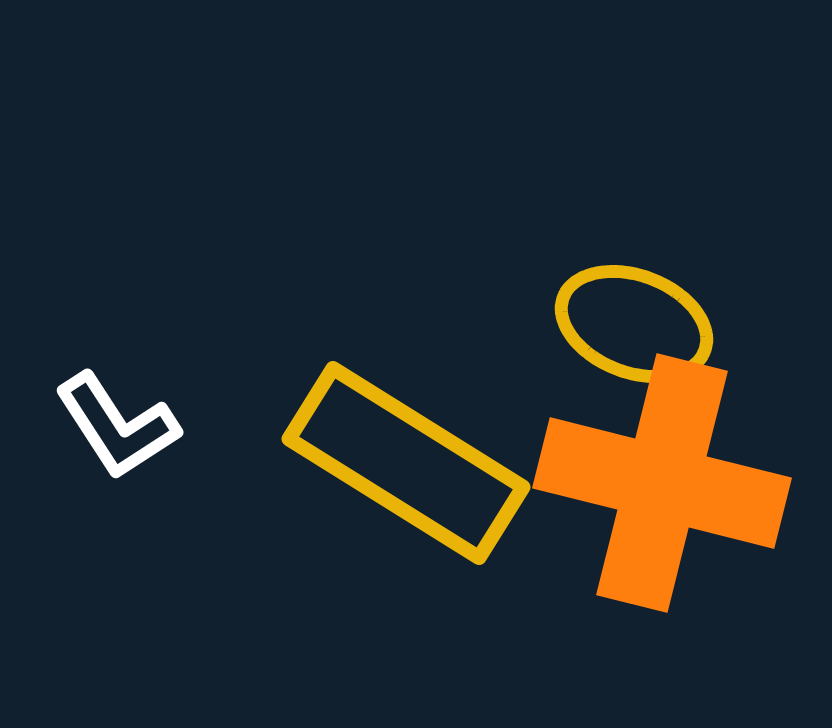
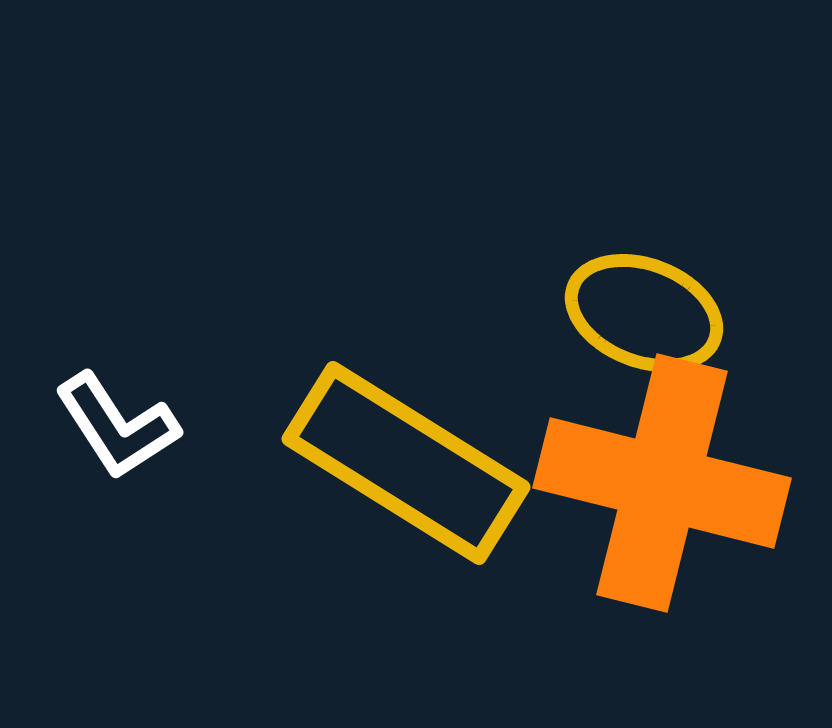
yellow ellipse: moved 10 px right, 11 px up
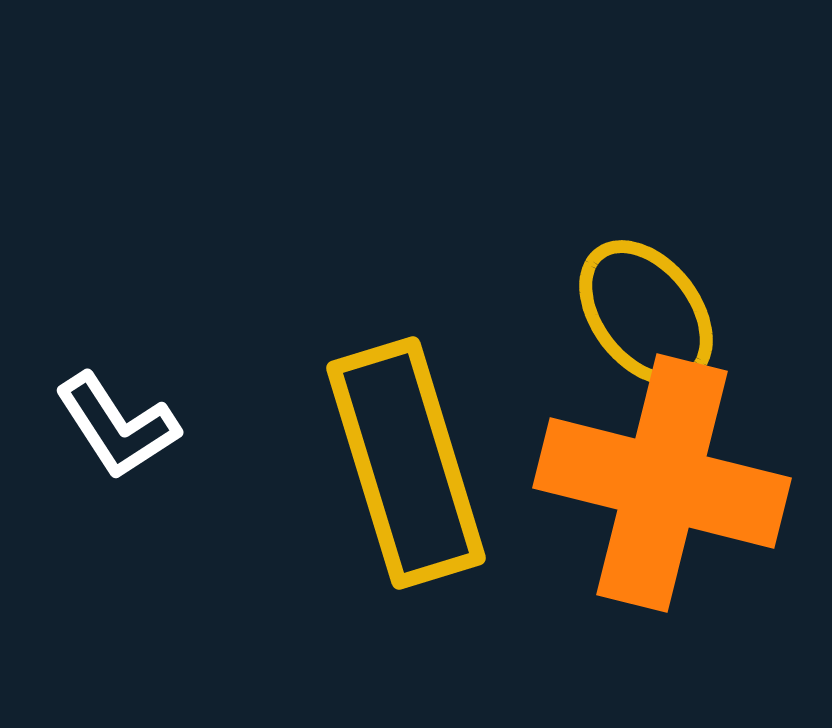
yellow ellipse: moved 2 px right; rotated 31 degrees clockwise
yellow rectangle: rotated 41 degrees clockwise
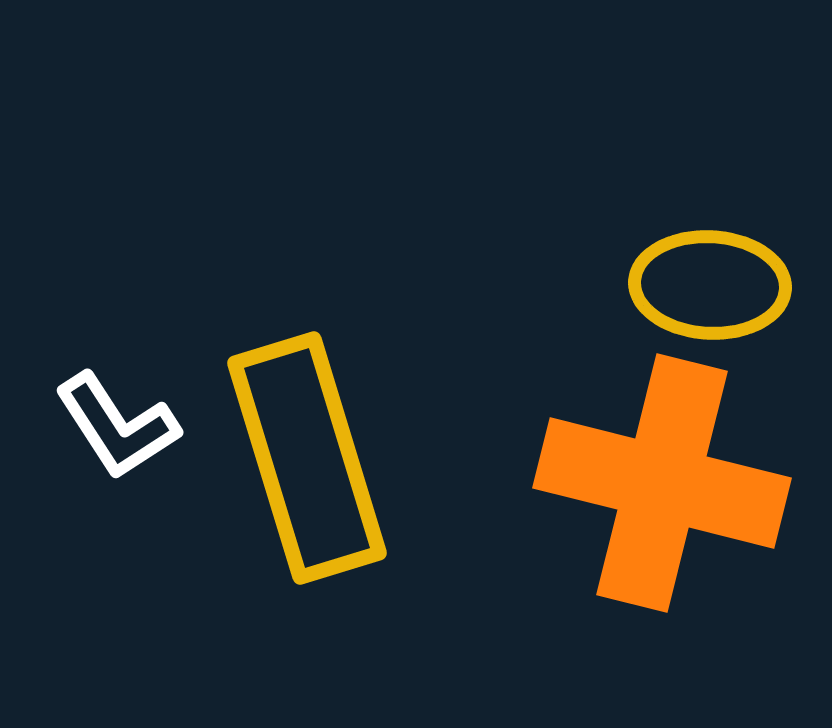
yellow ellipse: moved 64 px right, 28 px up; rotated 49 degrees counterclockwise
yellow rectangle: moved 99 px left, 5 px up
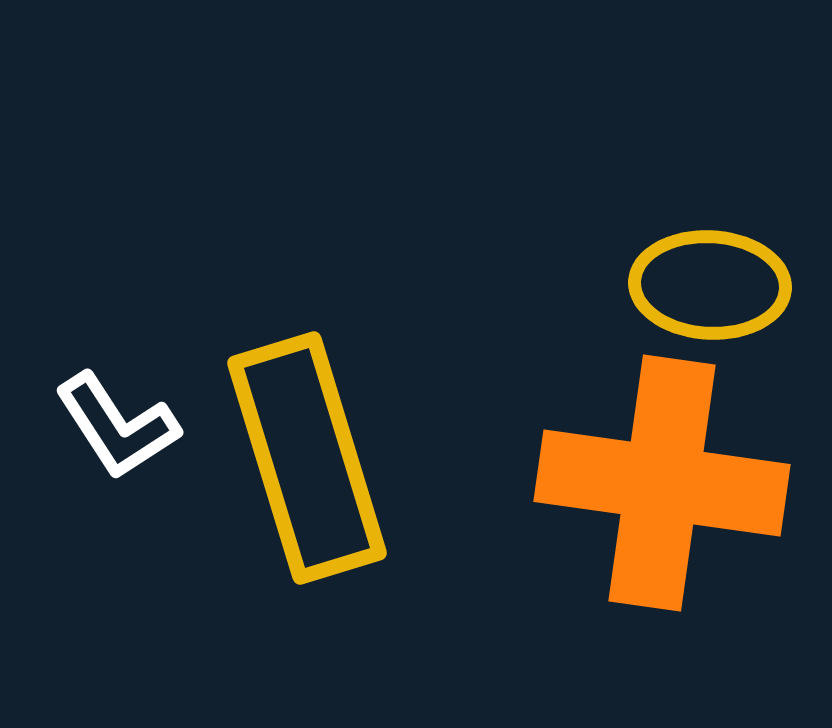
orange cross: rotated 6 degrees counterclockwise
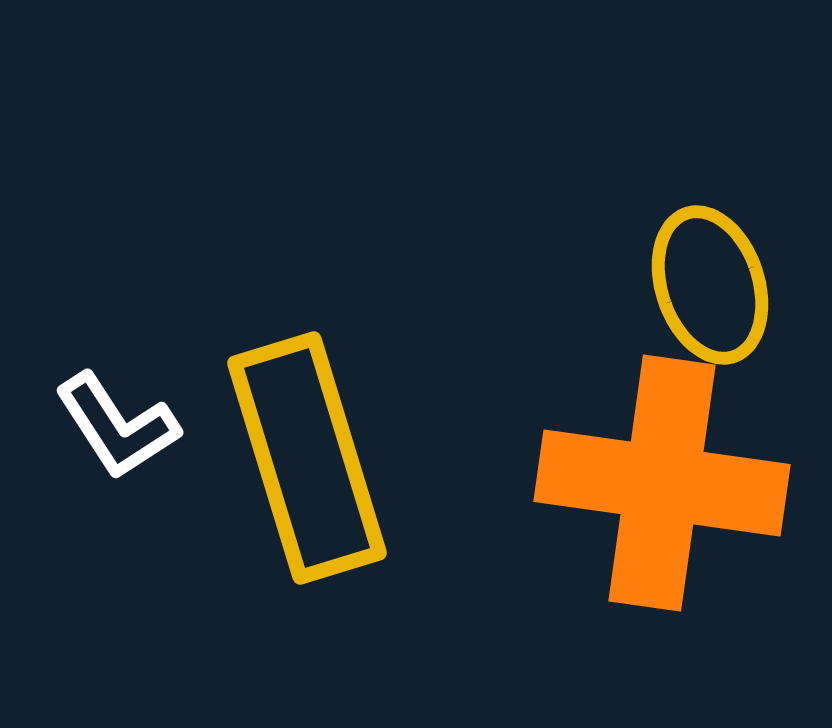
yellow ellipse: rotated 69 degrees clockwise
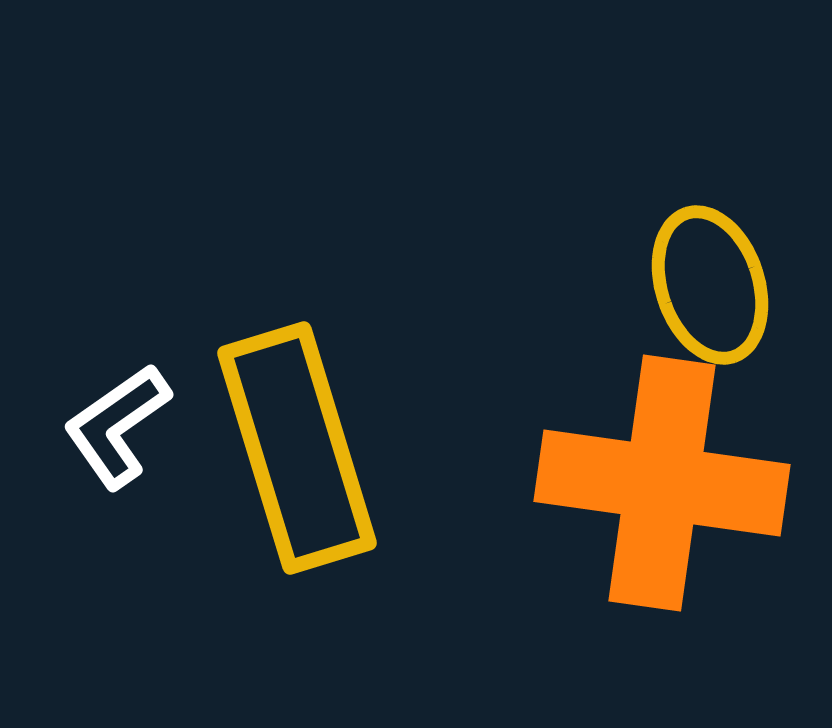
white L-shape: rotated 88 degrees clockwise
yellow rectangle: moved 10 px left, 10 px up
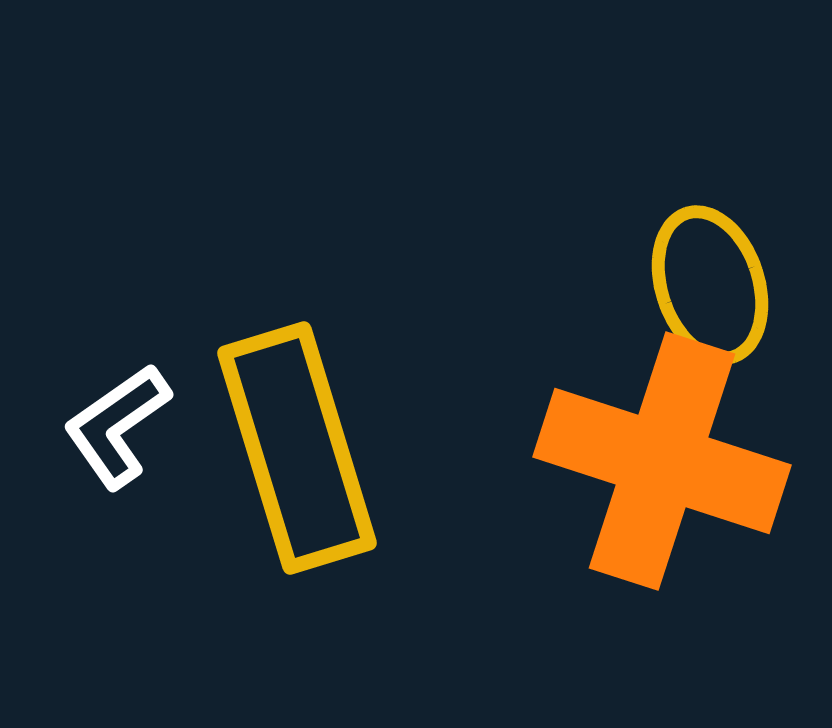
orange cross: moved 22 px up; rotated 10 degrees clockwise
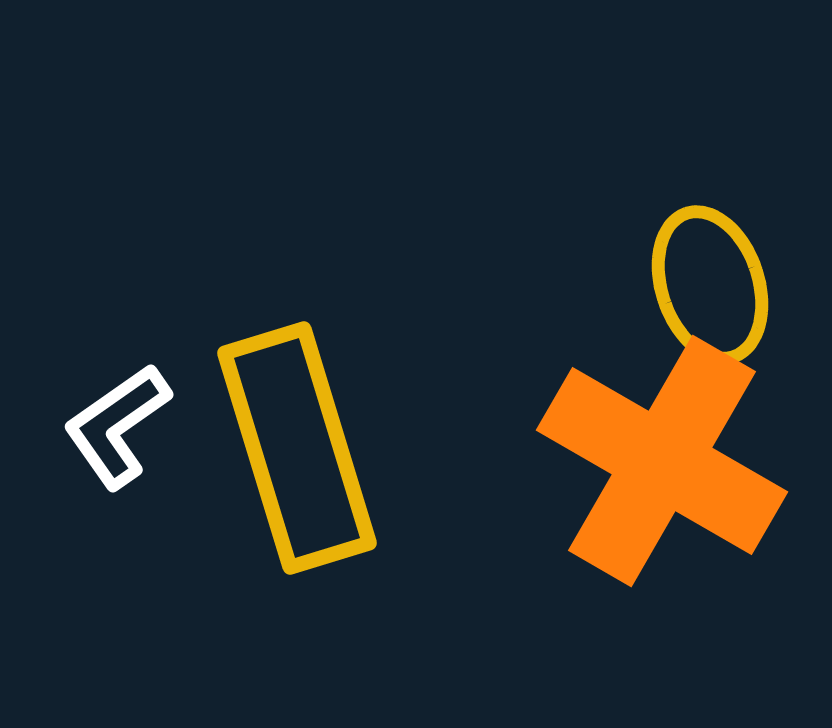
orange cross: rotated 12 degrees clockwise
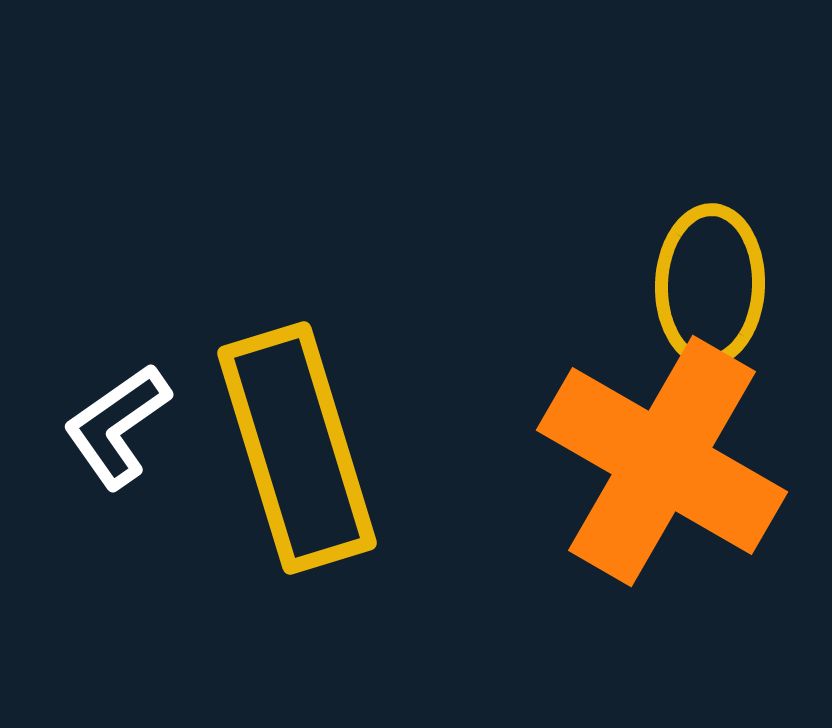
yellow ellipse: rotated 20 degrees clockwise
